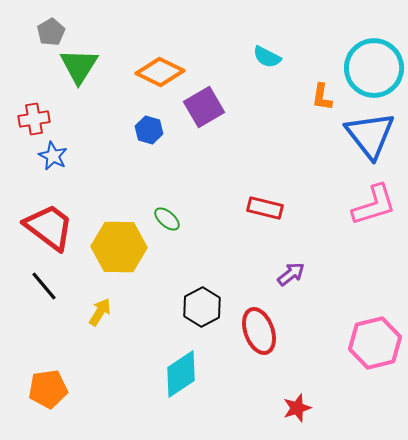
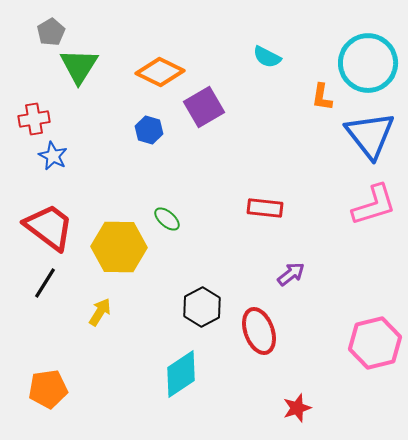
cyan circle: moved 6 px left, 5 px up
red rectangle: rotated 8 degrees counterclockwise
black line: moved 1 px right, 3 px up; rotated 72 degrees clockwise
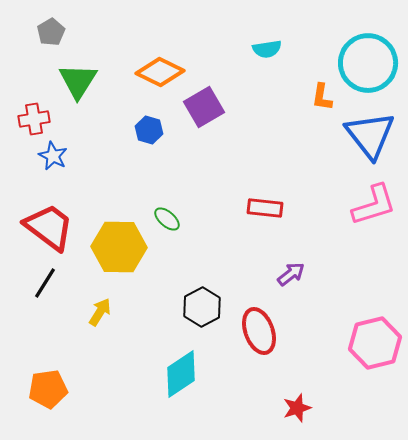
cyan semicircle: moved 8 px up; rotated 36 degrees counterclockwise
green triangle: moved 1 px left, 15 px down
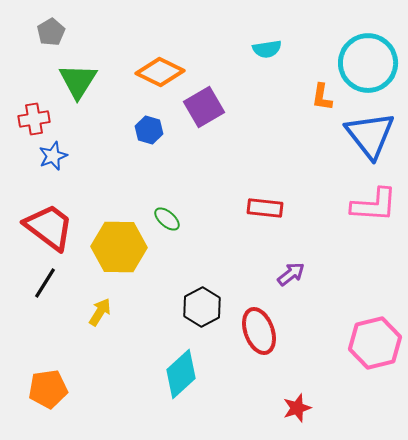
blue star: rotated 24 degrees clockwise
pink L-shape: rotated 21 degrees clockwise
cyan diamond: rotated 9 degrees counterclockwise
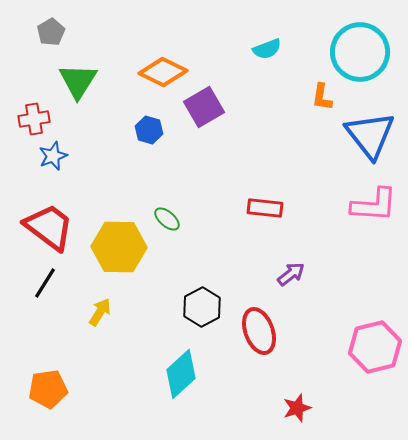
cyan semicircle: rotated 12 degrees counterclockwise
cyan circle: moved 8 px left, 11 px up
orange diamond: moved 3 px right
pink hexagon: moved 4 px down
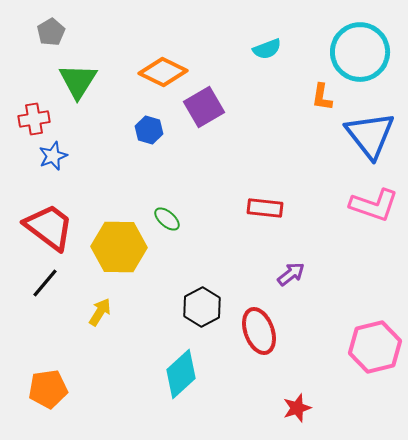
pink L-shape: rotated 15 degrees clockwise
black line: rotated 8 degrees clockwise
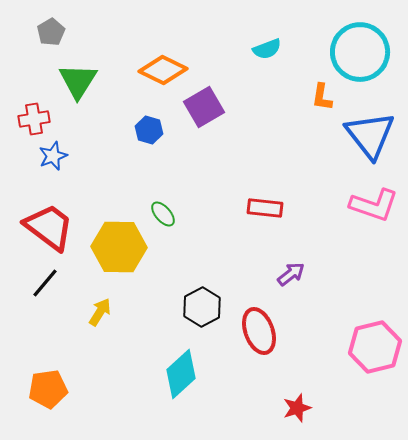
orange diamond: moved 2 px up
green ellipse: moved 4 px left, 5 px up; rotated 8 degrees clockwise
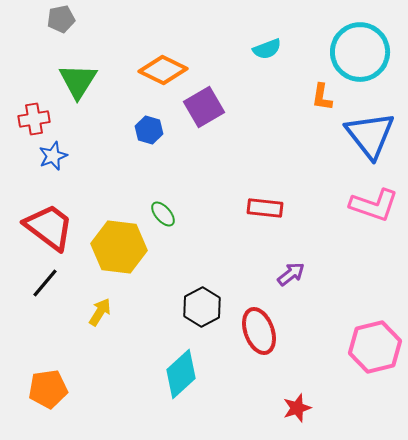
gray pentagon: moved 10 px right, 13 px up; rotated 20 degrees clockwise
yellow hexagon: rotated 6 degrees clockwise
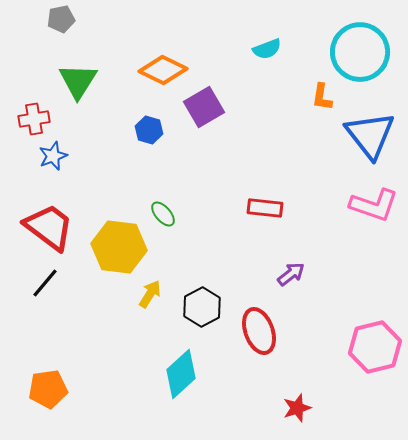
yellow arrow: moved 50 px right, 18 px up
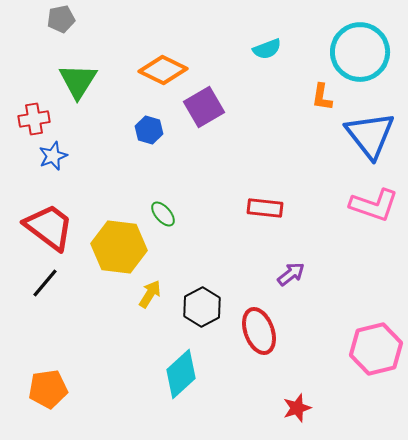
pink hexagon: moved 1 px right, 2 px down
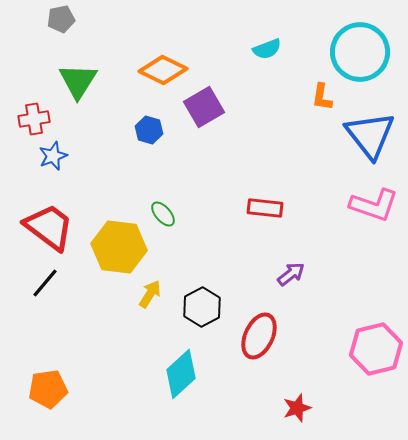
red ellipse: moved 5 px down; rotated 45 degrees clockwise
